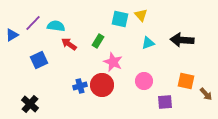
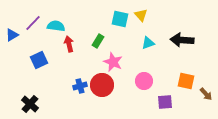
red arrow: rotated 42 degrees clockwise
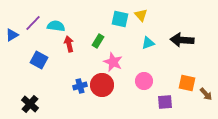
blue square: rotated 36 degrees counterclockwise
orange square: moved 1 px right, 2 px down
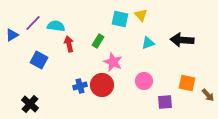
brown arrow: moved 2 px right, 1 px down
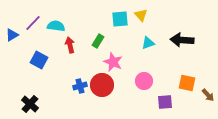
cyan square: rotated 18 degrees counterclockwise
red arrow: moved 1 px right, 1 px down
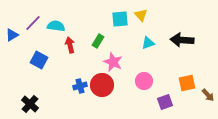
orange square: rotated 24 degrees counterclockwise
purple square: rotated 14 degrees counterclockwise
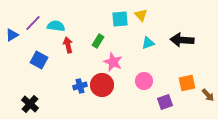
red arrow: moved 2 px left
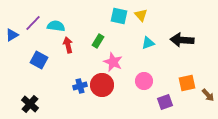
cyan square: moved 1 px left, 3 px up; rotated 18 degrees clockwise
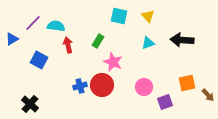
yellow triangle: moved 7 px right, 1 px down
blue triangle: moved 4 px down
pink circle: moved 6 px down
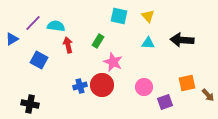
cyan triangle: rotated 24 degrees clockwise
black cross: rotated 30 degrees counterclockwise
